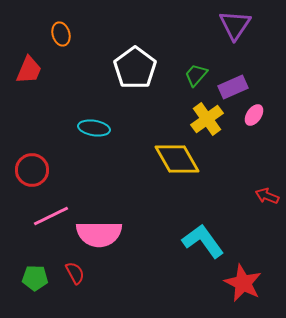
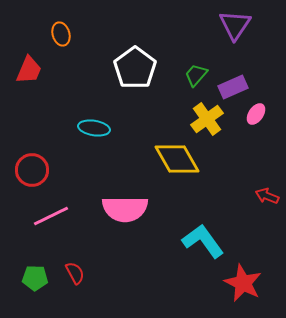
pink ellipse: moved 2 px right, 1 px up
pink semicircle: moved 26 px right, 25 px up
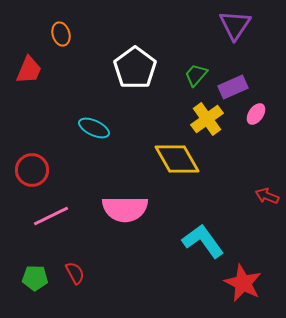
cyan ellipse: rotated 16 degrees clockwise
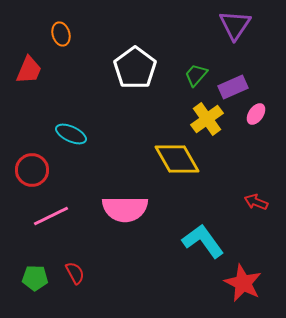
cyan ellipse: moved 23 px left, 6 px down
red arrow: moved 11 px left, 6 px down
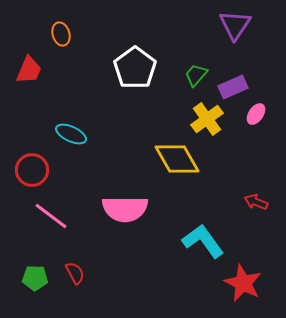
pink line: rotated 63 degrees clockwise
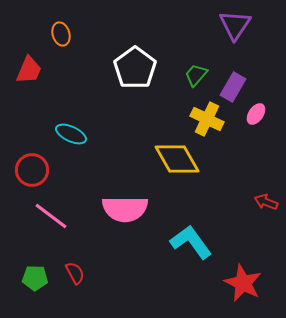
purple rectangle: rotated 36 degrees counterclockwise
yellow cross: rotated 28 degrees counterclockwise
red arrow: moved 10 px right
cyan L-shape: moved 12 px left, 1 px down
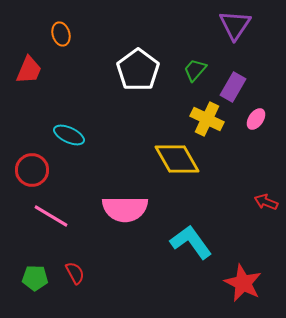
white pentagon: moved 3 px right, 2 px down
green trapezoid: moved 1 px left, 5 px up
pink ellipse: moved 5 px down
cyan ellipse: moved 2 px left, 1 px down
pink line: rotated 6 degrees counterclockwise
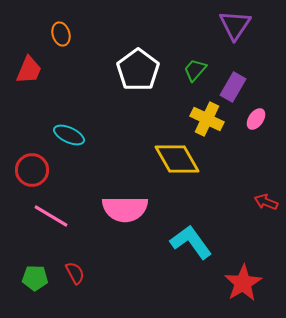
red star: rotated 15 degrees clockwise
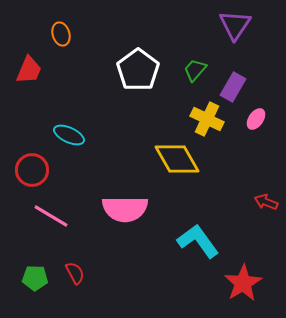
cyan L-shape: moved 7 px right, 1 px up
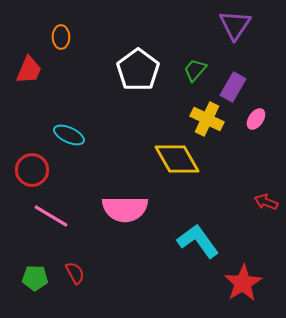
orange ellipse: moved 3 px down; rotated 15 degrees clockwise
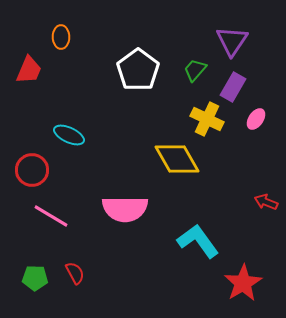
purple triangle: moved 3 px left, 16 px down
